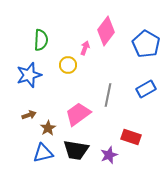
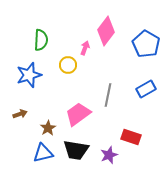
brown arrow: moved 9 px left, 1 px up
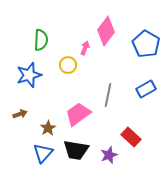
red rectangle: rotated 24 degrees clockwise
blue triangle: rotated 35 degrees counterclockwise
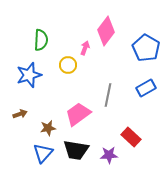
blue pentagon: moved 4 px down
blue rectangle: moved 1 px up
brown star: rotated 21 degrees clockwise
purple star: rotated 18 degrees clockwise
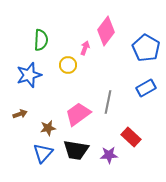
gray line: moved 7 px down
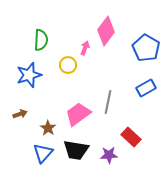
brown star: rotated 28 degrees counterclockwise
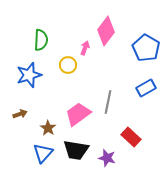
purple star: moved 2 px left, 3 px down; rotated 18 degrees clockwise
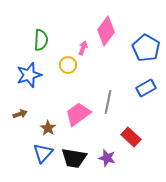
pink arrow: moved 2 px left
black trapezoid: moved 2 px left, 8 px down
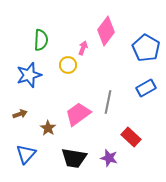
blue triangle: moved 17 px left, 1 px down
purple star: moved 2 px right
